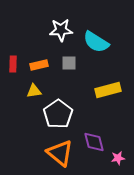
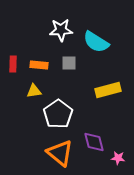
orange rectangle: rotated 18 degrees clockwise
pink star: rotated 16 degrees clockwise
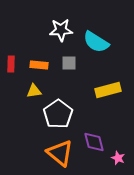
red rectangle: moved 2 px left
pink star: rotated 16 degrees clockwise
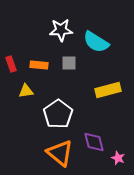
red rectangle: rotated 21 degrees counterclockwise
yellow triangle: moved 8 px left
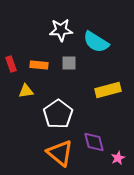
pink star: rotated 24 degrees clockwise
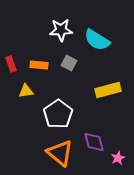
cyan semicircle: moved 1 px right, 2 px up
gray square: rotated 28 degrees clockwise
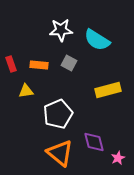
white pentagon: rotated 12 degrees clockwise
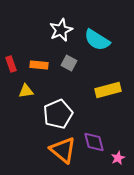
white star: rotated 20 degrees counterclockwise
orange triangle: moved 3 px right, 3 px up
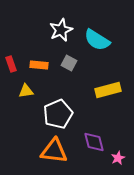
orange triangle: moved 9 px left, 1 px down; rotated 32 degrees counterclockwise
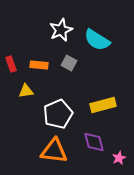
yellow rectangle: moved 5 px left, 15 px down
pink star: moved 1 px right
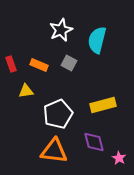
cyan semicircle: rotated 72 degrees clockwise
orange rectangle: rotated 18 degrees clockwise
pink star: rotated 16 degrees counterclockwise
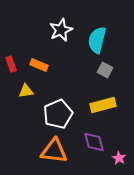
gray square: moved 36 px right, 7 px down
